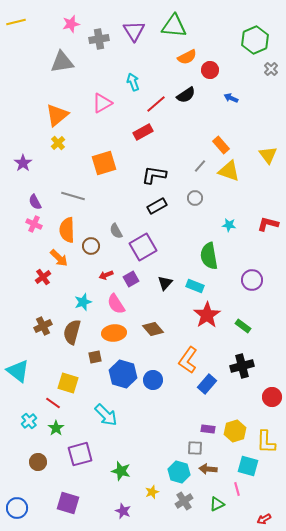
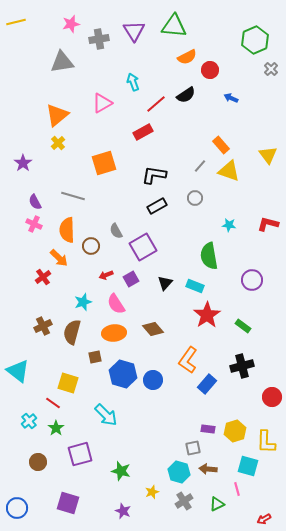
gray square at (195, 448): moved 2 px left; rotated 14 degrees counterclockwise
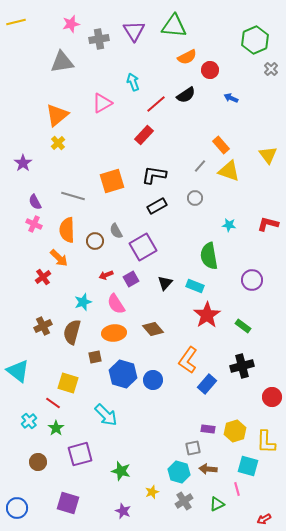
red rectangle at (143, 132): moved 1 px right, 3 px down; rotated 18 degrees counterclockwise
orange square at (104, 163): moved 8 px right, 18 px down
brown circle at (91, 246): moved 4 px right, 5 px up
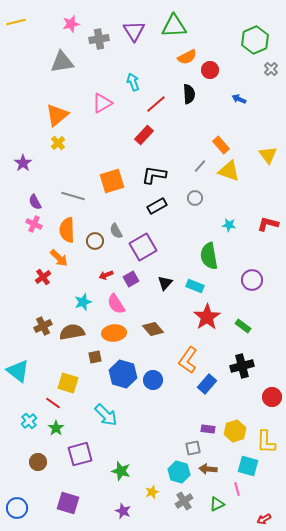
green triangle at (174, 26): rotated 8 degrees counterclockwise
black semicircle at (186, 95): moved 3 px right, 1 px up; rotated 60 degrees counterclockwise
blue arrow at (231, 98): moved 8 px right, 1 px down
red star at (207, 315): moved 2 px down
brown semicircle at (72, 332): rotated 65 degrees clockwise
